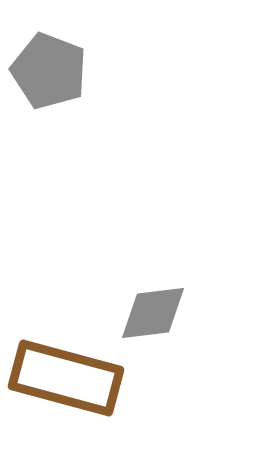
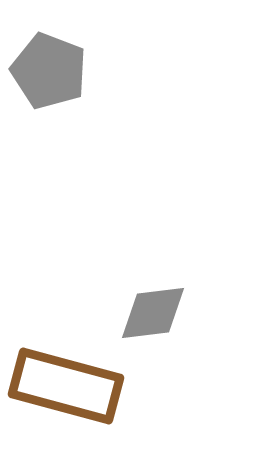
brown rectangle: moved 8 px down
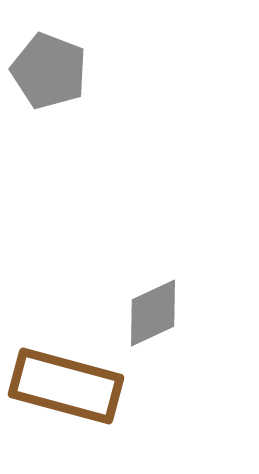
gray diamond: rotated 18 degrees counterclockwise
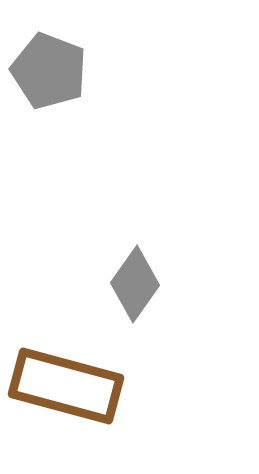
gray diamond: moved 18 px left, 29 px up; rotated 30 degrees counterclockwise
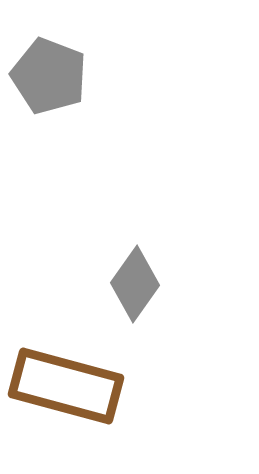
gray pentagon: moved 5 px down
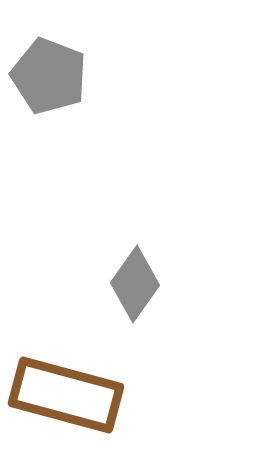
brown rectangle: moved 9 px down
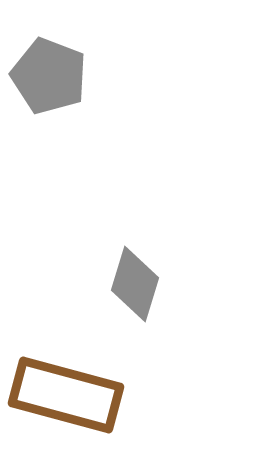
gray diamond: rotated 18 degrees counterclockwise
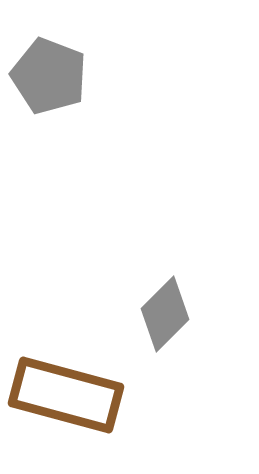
gray diamond: moved 30 px right, 30 px down; rotated 28 degrees clockwise
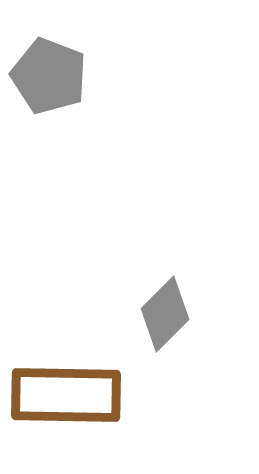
brown rectangle: rotated 14 degrees counterclockwise
